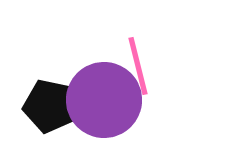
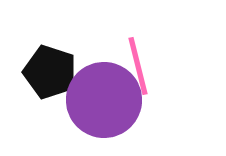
black pentagon: moved 34 px up; rotated 6 degrees clockwise
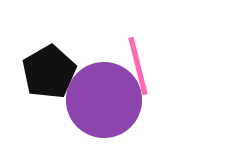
black pentagon: moved 1 px left; rotated 24 degrees clockwise
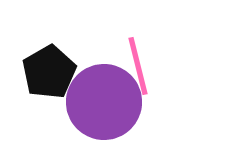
purple circle: moved 2 px down
